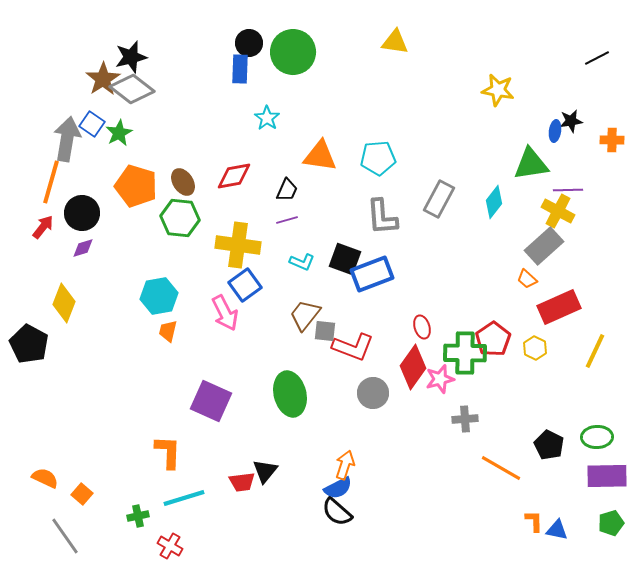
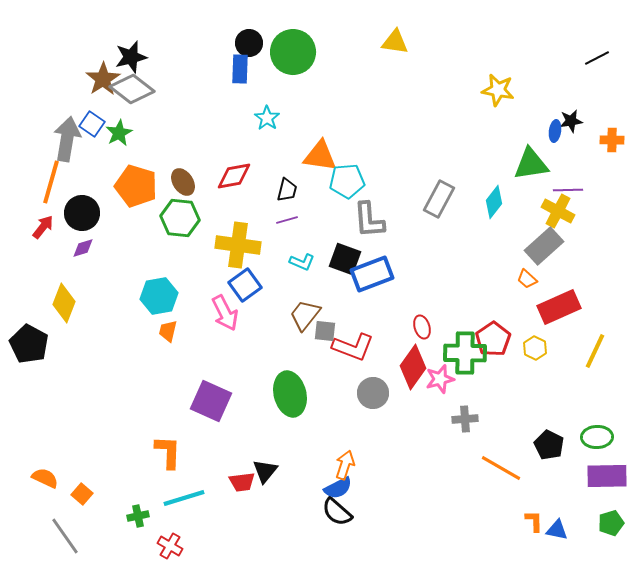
cyan pentagon at (378, 158): moved 31 px left, 23 px down
black trapezoid at (287, 190): rotated 10 degrees counterclockwise
gray L-shape at (382, 217): moved 13 px left, 3 px down
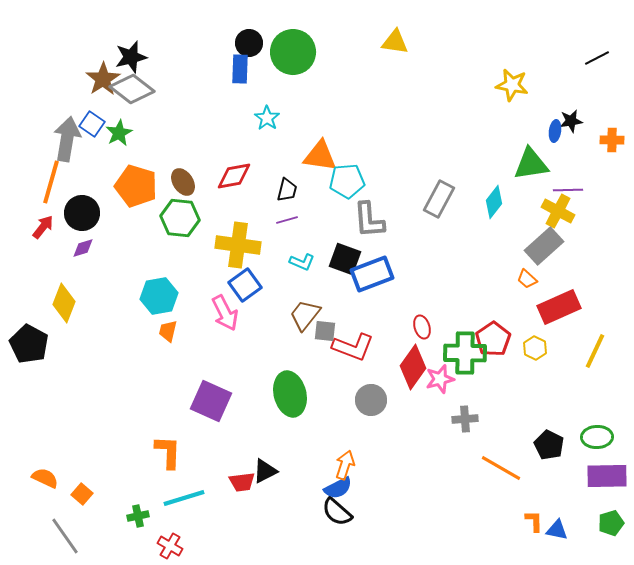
yellow star at (498, 90): moved 14 px right, 5 px up
gray circle at (373, 393): moved 2 px left, 7 px down
black triangle at (265, 471): rotated 24 degrees clockwise
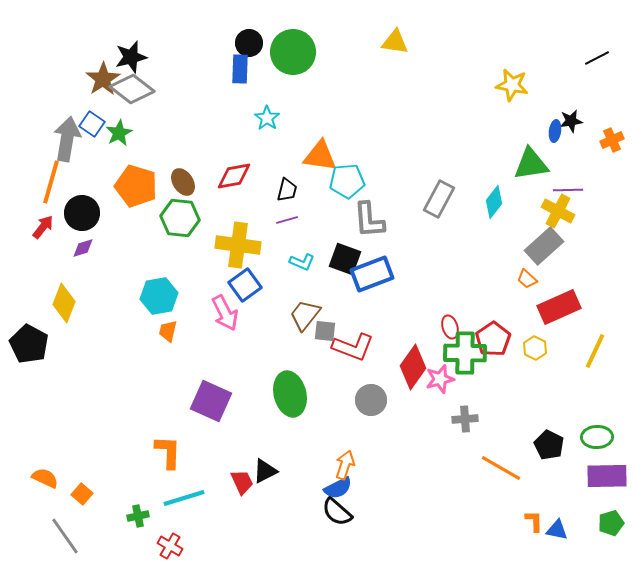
orange cross at (612, 140): rotated 25 degrees counterclockwise
red ellipse at (422, 327): moved 28 px right
red trapezoid at (242, 482): rotated 108 degrees counterclockwise
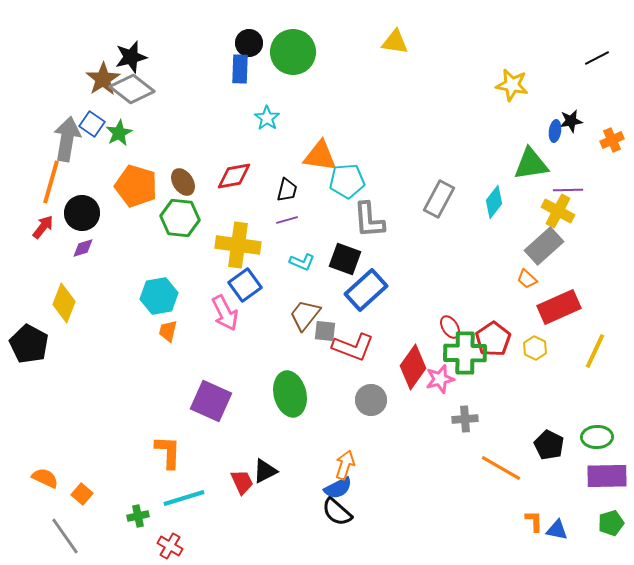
blue rectangle at (372, 274): moved 6 px left, 16 px down; rotated 21 degrees counterclockwise
red ellipse at (450, 327): rotated 15 degrees counterclockwise
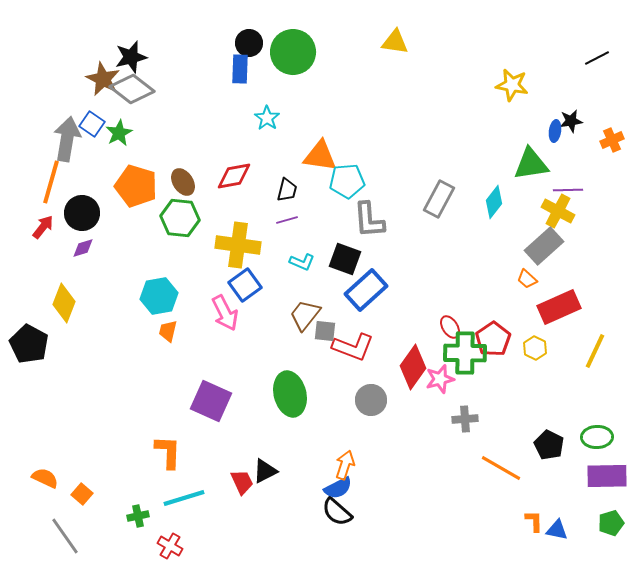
brown star at (103, 79): rotated 12 degrees counterclockwise
